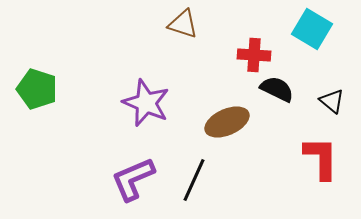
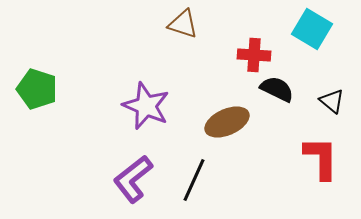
purple star: moved 3 px down
purple L-shape: rotated 15 degrees counterclockwise
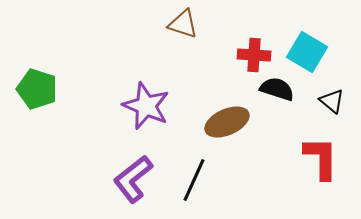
cyan square: moved 5 px left, 23 px down
black semicircle: rotated 8 degrees counterclockwise
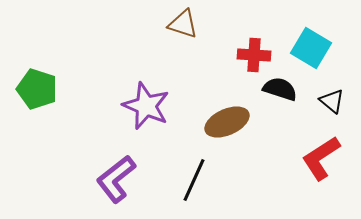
cyan square: moved 4 px right, 4 px up
black semicircle: moved 3 px right
red L-shape: rotated 123 degrees counterclockwise
purple L-shape: moved 17 px left
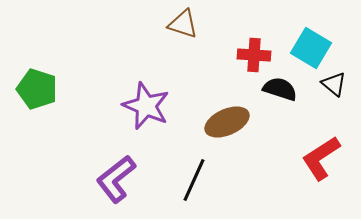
black triangle: moved 2 px right, 17 px up
